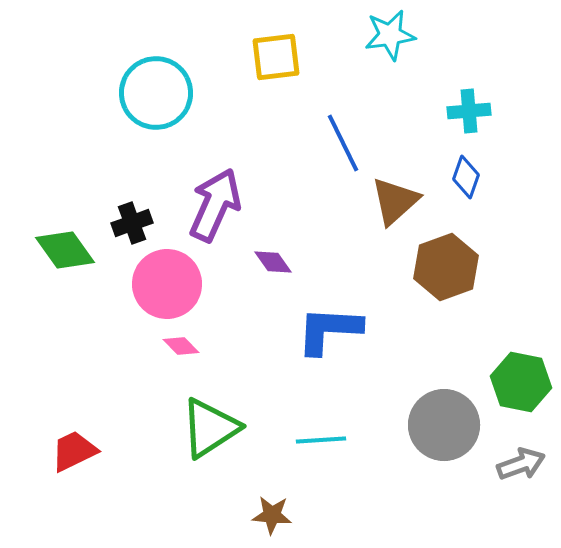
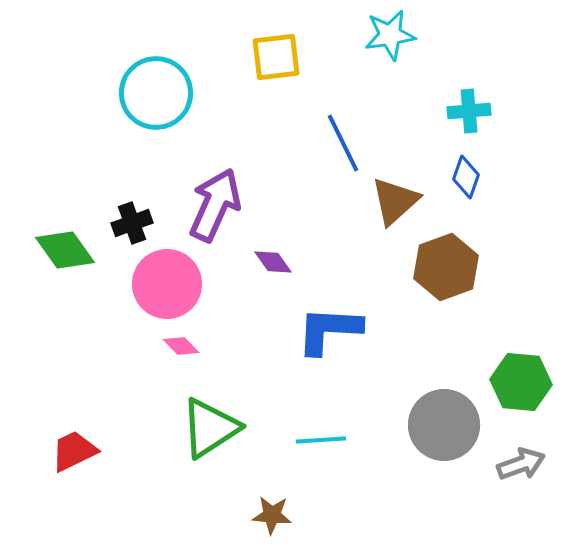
green hexagon: rotated 6 degrees counterclockwise
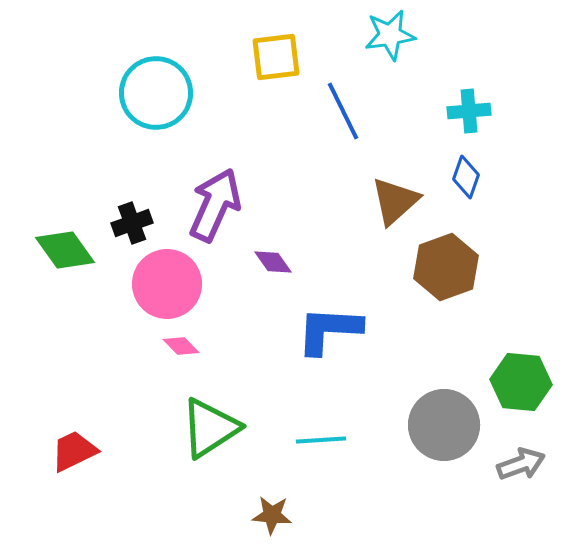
blue line: moved 32 px up
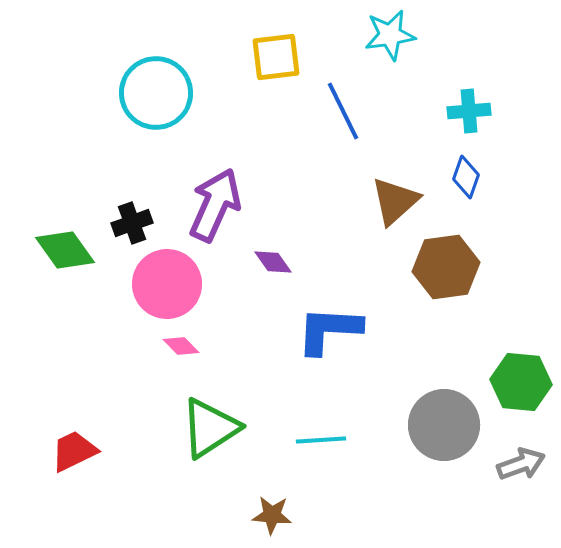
brown hexagon: rotated 12 degrees clockwise
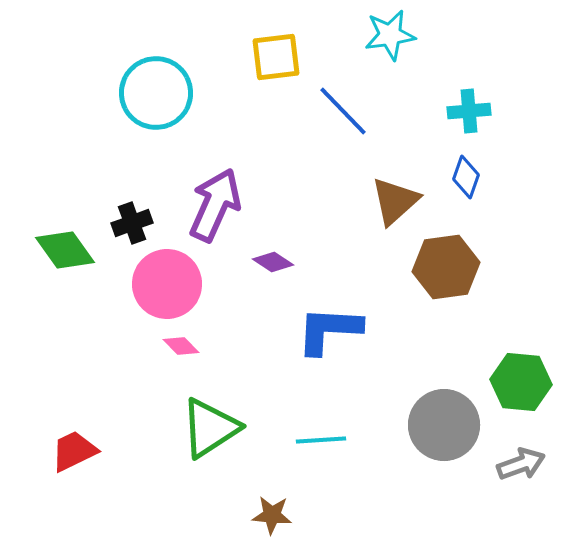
blue line: rotated 18 degrees counterclockwise
purple diamond: rotated 21 degrees counterclockwise
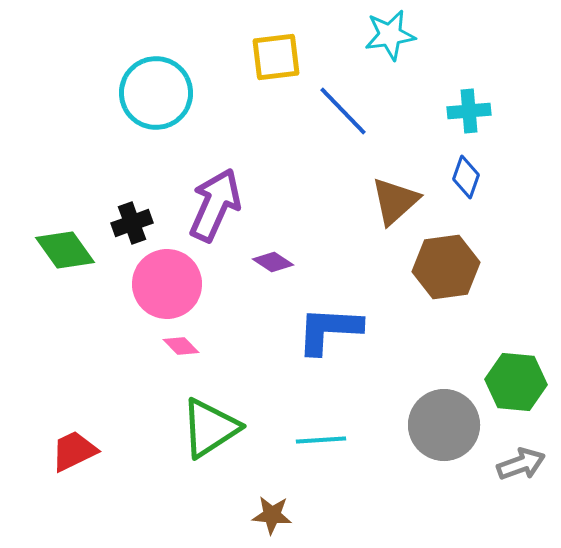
green hexagon: moved 5 px left
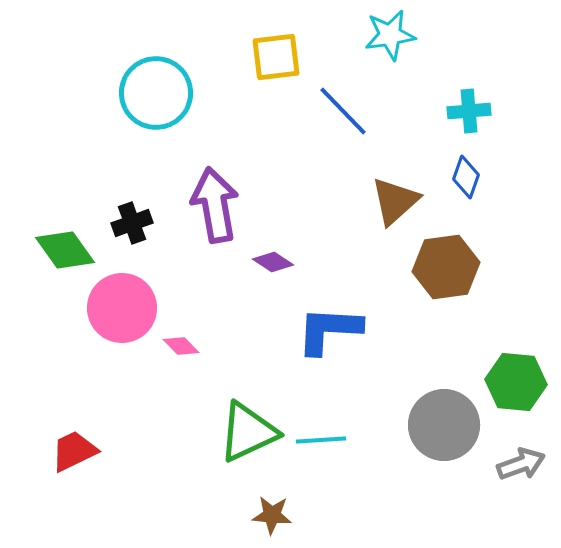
purple arrow: rotated 34 degrees counterclockwise
pink circle: moved 45 px left, 24 px down
green triangle: moved 38 px right, 4 px down; rotated 8 degrees clockwise
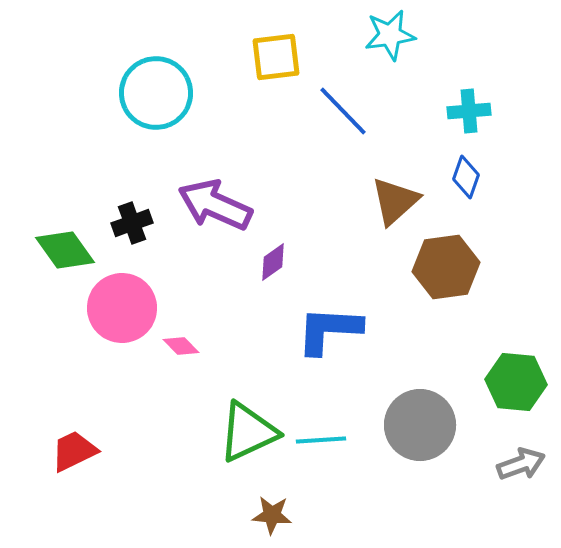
purple arrow: rotated 56 degrees counterclockwise
purple diamond: rotated 69 degrees counterclockwise
gray circle: moved 24 px left
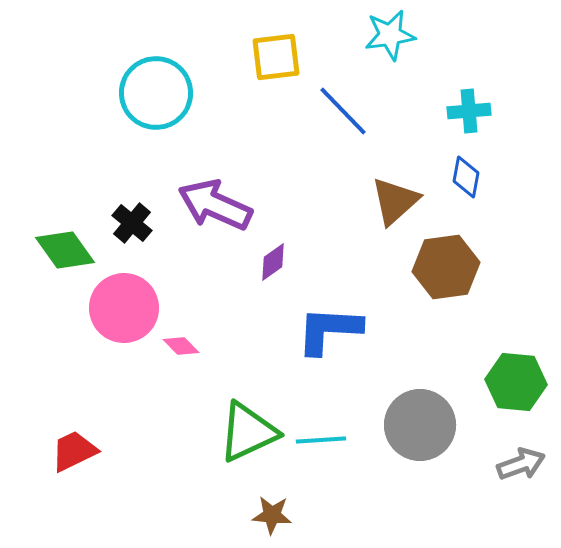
blue diamond: rotated 9 degrees counterclockwise
black cross: rotated 30 degrees counterclockwise
pink circle: moved 2 px right
